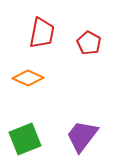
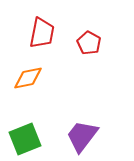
orange diamond: rotated 36 degrees counterclockwise
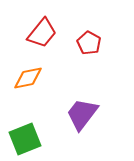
red trapezoid: rotated 28 degrees clockwise
purple trapezoid: moved 22 px up
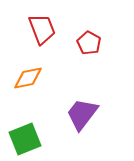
red trapezoid: moved 4 px up; rotated 60 degrees counterclockwise
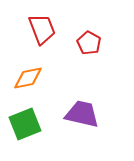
purple trapezoid: rotated 66 degrees clockwise
green square: moved 15 px up
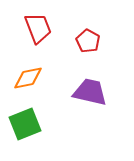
red trapezoid: moved 4 px left, 1 px up
red pentagon: moved 1 px left, 2 px up
purple trapezoid: moved 8 px right, 22 px up
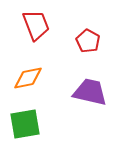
red trapezoid: moved 2 px left, 3 px up
green square: rotated 12 degrees clockwise
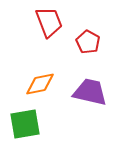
red trapezoid: moved 13 px right, 3 px up
red pentagon: moved 1 px down
orange diamond: moved 12 px right, 6 px down
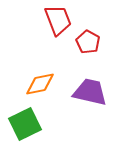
red trapezoid: moved 9 px right, 2 px up
green square: rotated 16 degrees counterclockwise
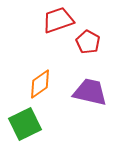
red trapezoid: rotated 88 degrees counterclockwise
orange diamond: rotated 24 degrees counterclockwise
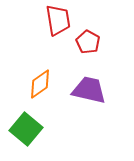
red trapezoid: rotated 100 degrees clockwise
purple trapezoid: moved 1 px left, 2 px up
green square: moved 1 px right, 5 px down; rotated 24 degrees counterclockwise
